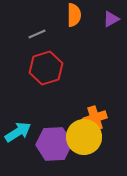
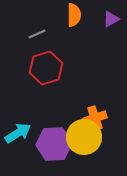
cyan arrow: moved 1 px down
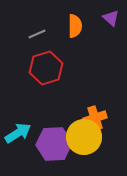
orange semicircle: moved 1 px right, 11 px down
purple triangle: moved 1 px up; rotated 48 degrees counterclockwise
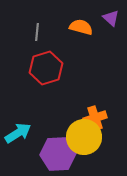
orange semicircle: moved 6 px right, 1 px down; rotated 75 degrees counterclockwise
gray line: moved 2 px up; rotated 60 degrees counterclockwise
purple hexagon: moved 4 px right, 10 px down
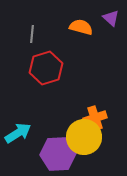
gray line: moved 5 px left, 2 px down
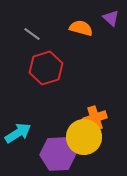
orange semicircle: moved 1 px down
gray line: rotated 60 degrees counterclockwise
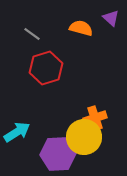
cyan arrow: moved 1 px left, 1 px up
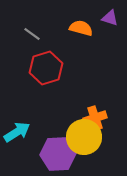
purple triangle: moved 1 px left; rotated 24 degrees counterclockwise
